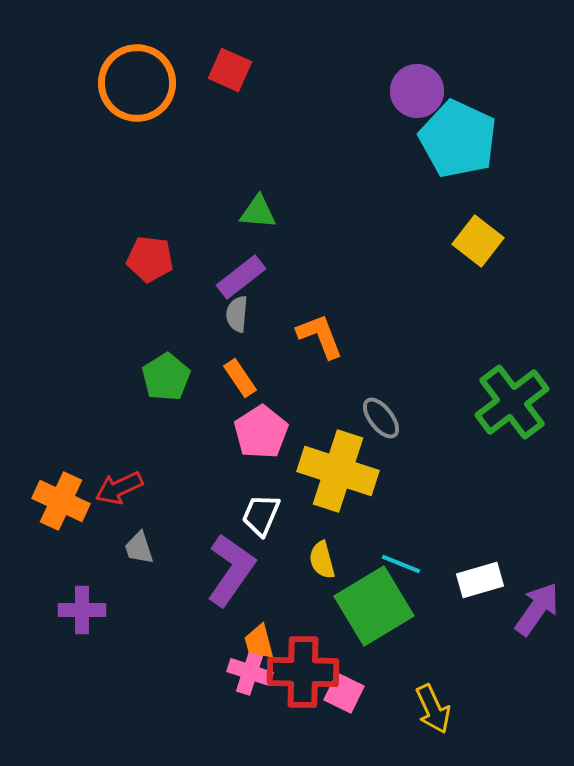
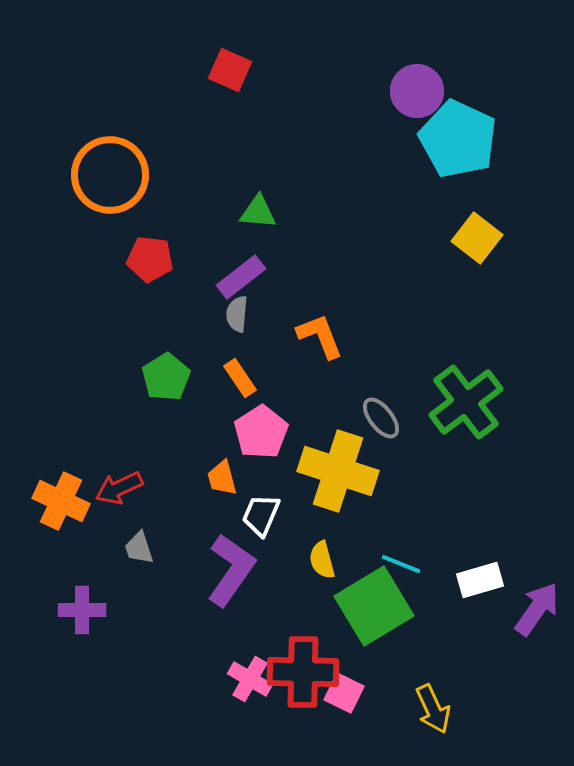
orange circle: moved 27 px left, 92 px down
yellow square: moved 1 px left, 3 px up
green cross: moved 46 px left
orange trapezoid: moved 37 px left, 164 px up
pink cross: moved 7 px down; rotated 12 degrees clockwise
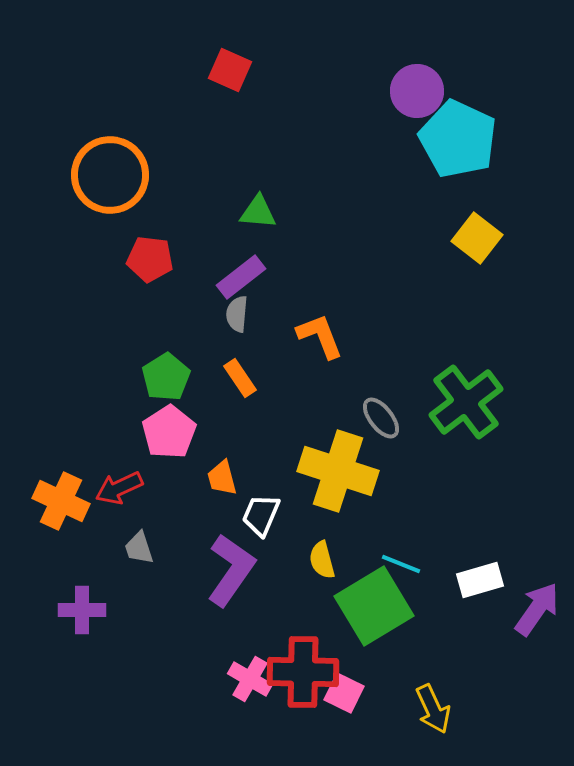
pink pentagon: moved 92 px left
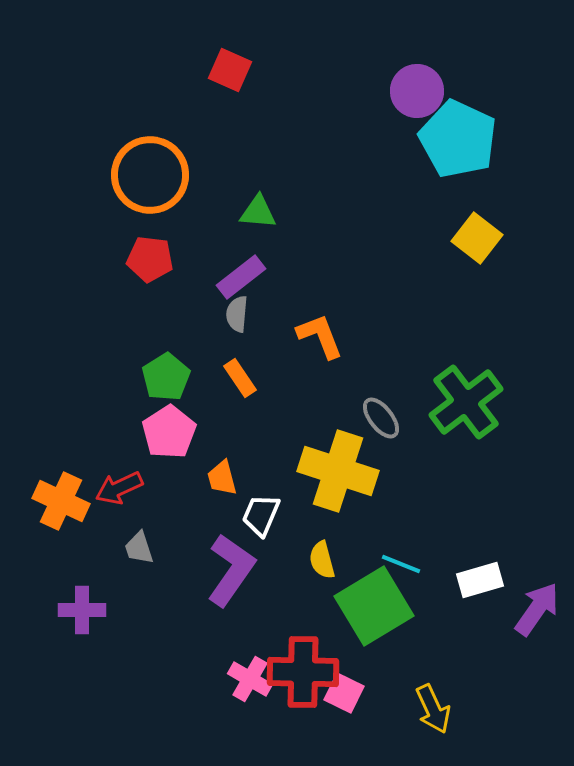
orange circle: moved 40 px right
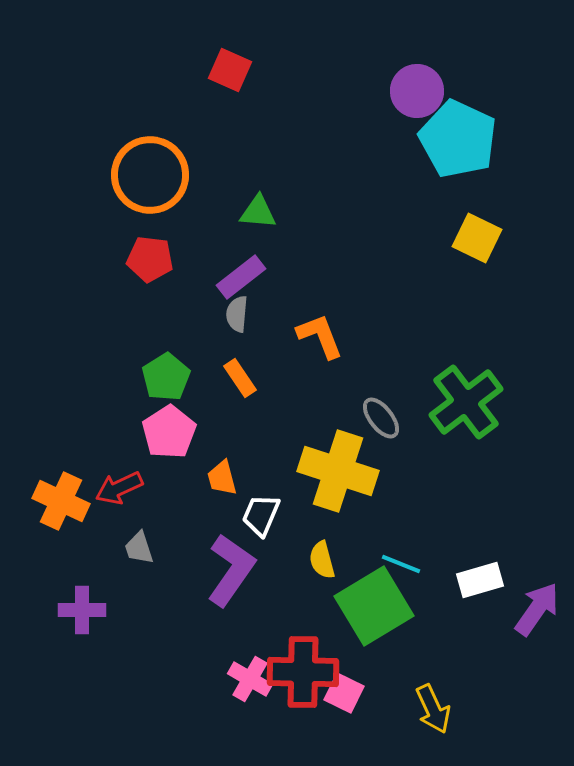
yellow square: rotated 12 degrees counterclockwise
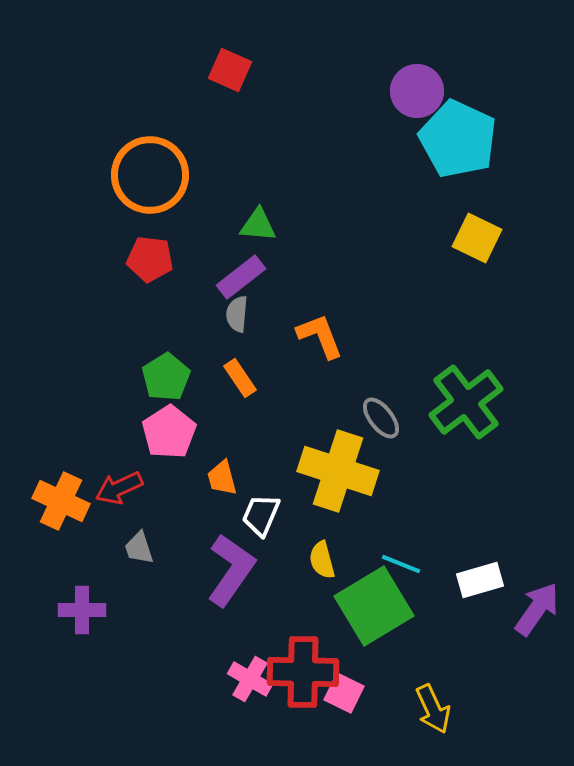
green triangle: moved 13 px down
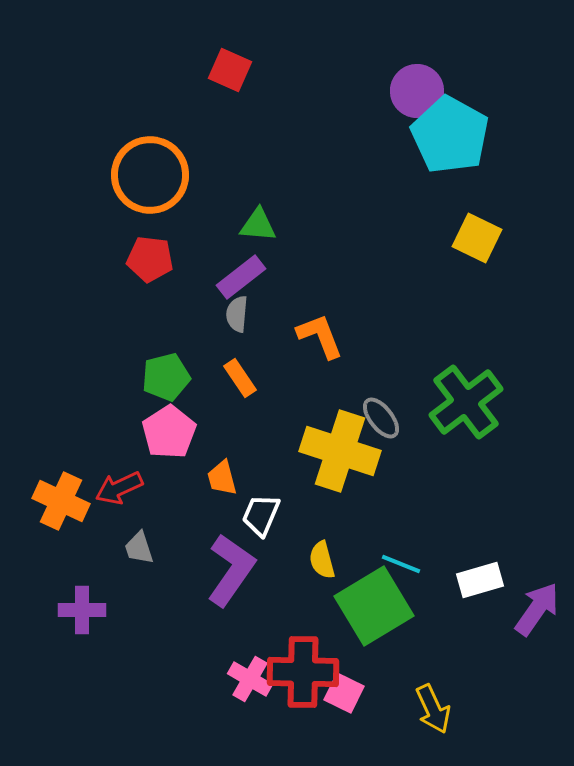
cyan pentagon: moved 8 px left, 4 px up; rotated 4 degrees clockwise
green pentagon: rotated 18 degrees clockwise
yellow cross: moved 2 px right, 20 px up
